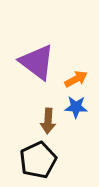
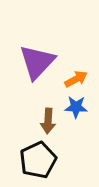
purple triangle: rotated 36 degrees clockwise
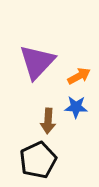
orange arrow: moved 3 px right, 3 px up
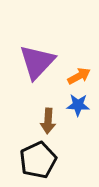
blue star: moved 2 px right, 2 px up
